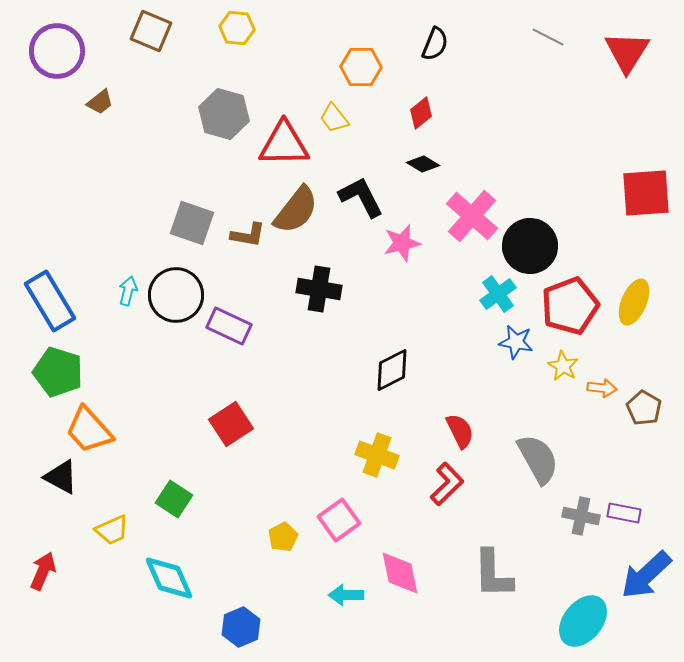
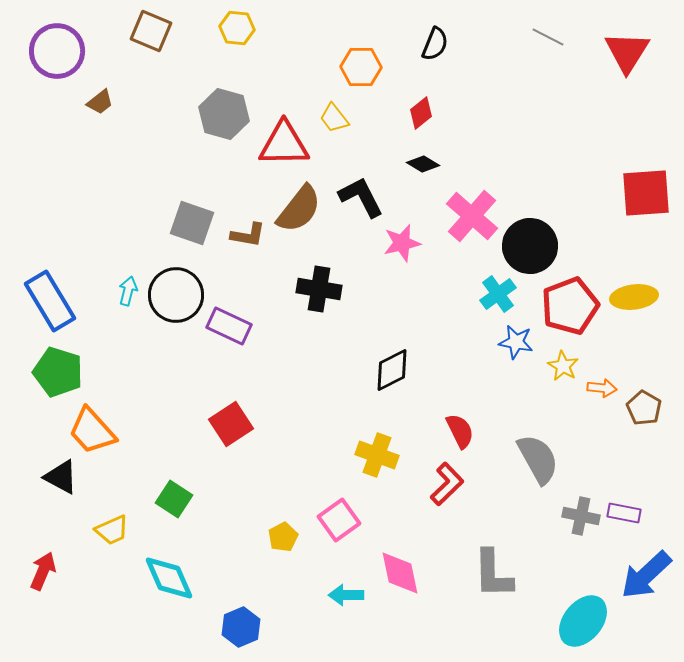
brown semicircle at (296, 210): moved 3 px right, 1 px up
yellow ellipse at (634, 302): moved 5 px up; rotated 60 degrees clockwise
orange trapezoid at (89, 430): moved 3 px right, 1 px down
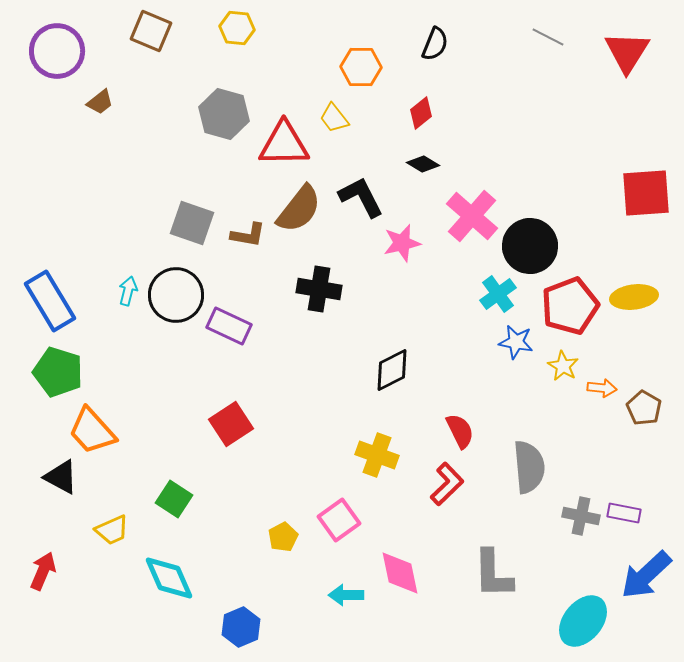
gray semicircle at (538, 459): moved 9 px left, 8 px down; rotated 24 degrees clockwise
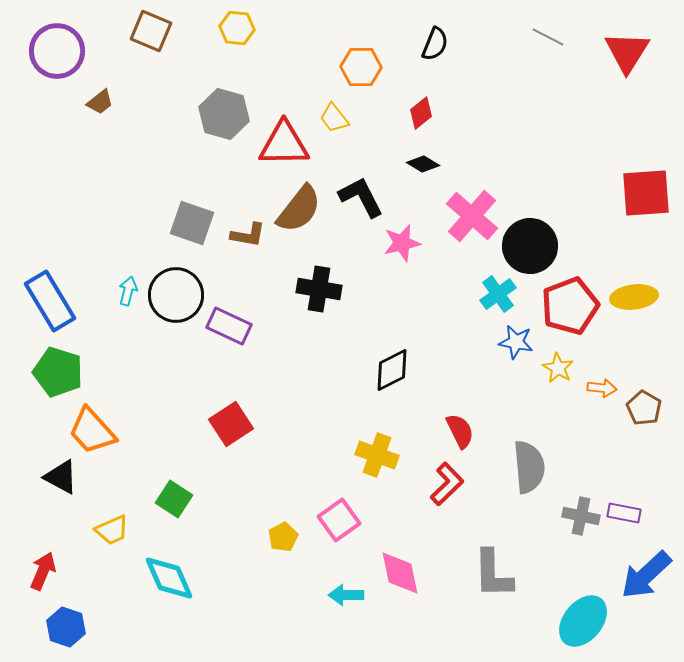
yellow star at (563, 366): moved 5 px left, 2 px down
blue hexagon at (241, 627): moved 175 px left; rotated 18 degrees counterclockwise
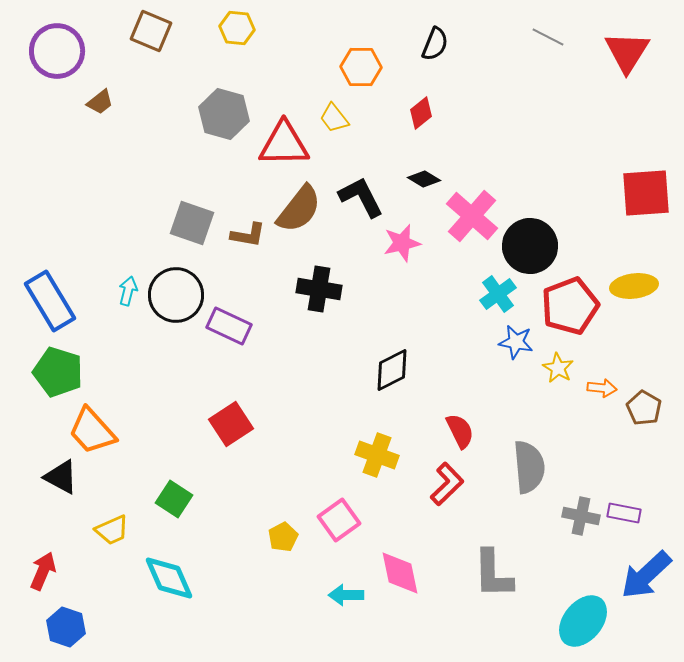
black diamond at (423, 164): moved 1 px right, 15 px down
yellow ellipse at (634, 297): moved 11 px up
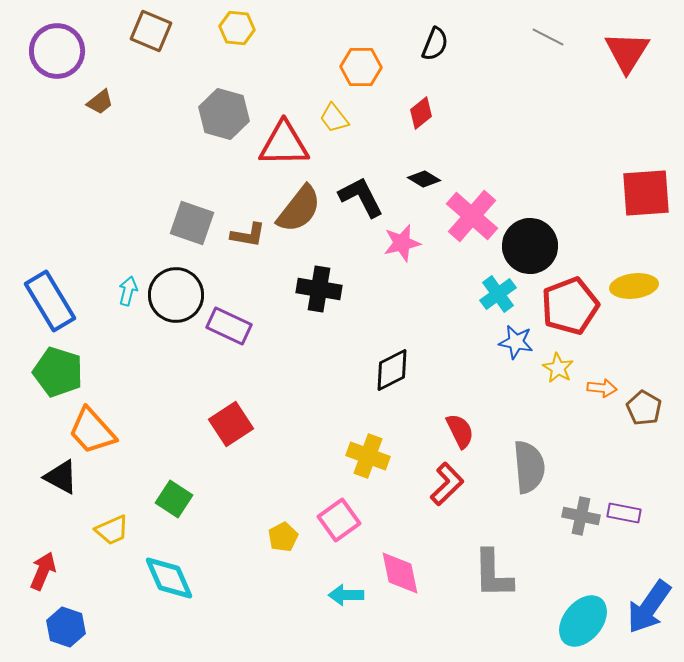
yellow cross at (377, 455): moved 9 px left, 1 px down
blue arrow at (646, 575): moved 3 px right, 32 px down; rotated 12 degrees counterclockwise
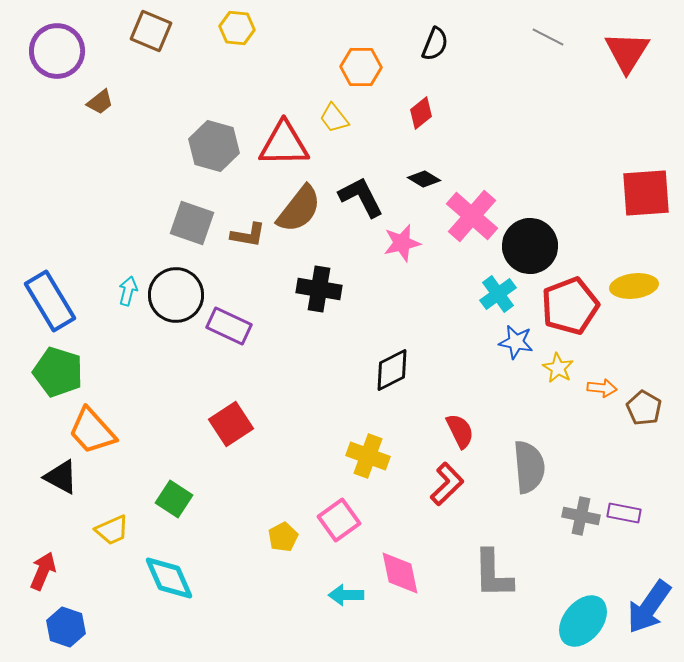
gray hexagon at (224, 114): moved 10 px left, 32 px down
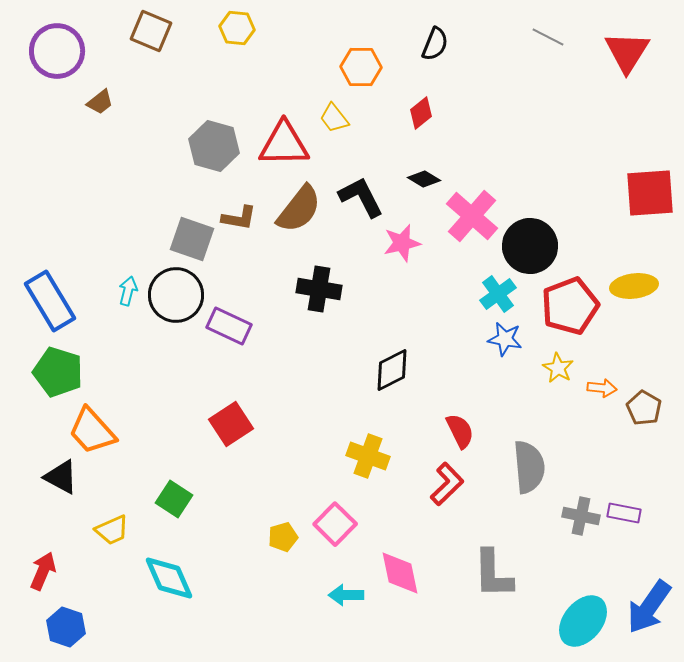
red square at (646, 193): moved 4 px right
gray square at (192, 223): moved 16 px down
brown L-shape at (248, 235): moved 9 px left, 17 px up
blue star at (516, 342): moved 11 px left, 3 px up
pink square at (339, 520): moved 4 px left, 4 px down; rotated 9 degrees counterclockwise
yellow pentagon at (283, 537): rotated 12 degrees clockwise
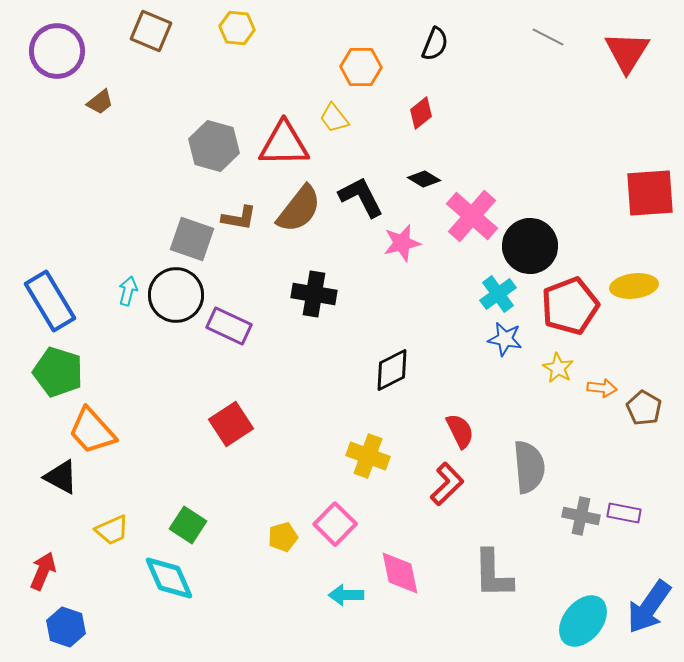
black cross at (319, 289): moved 5 px left, 5 px down
green square at (174, 499): moved 14 px right, 26 px down
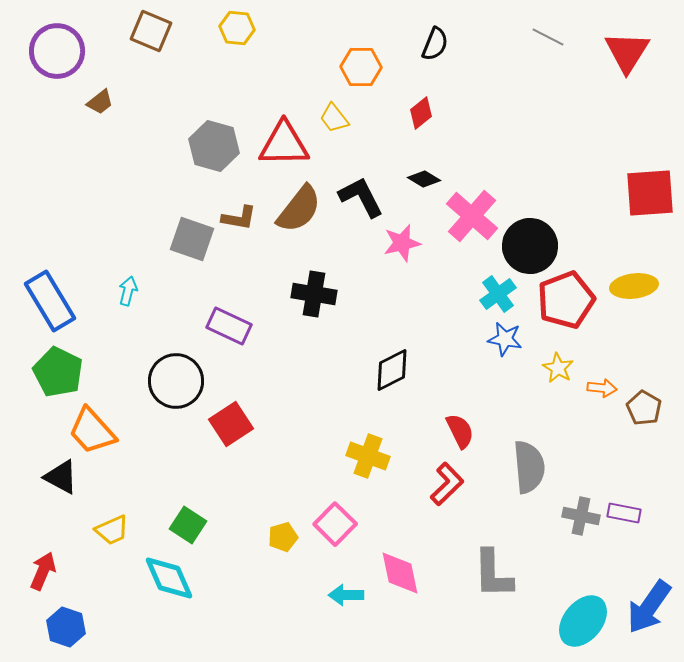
black circle at (176, 295): moved 86 px down
red pentagon at (570, 306): moved 4 px left, 6 px up
green pentagon at (58, 372): rotated 9 degrees clockwise
